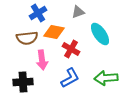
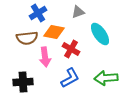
pink arrow: moved 3 px right, 3 px up
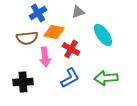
cyan ellipse: moved 3 px right, 1 px down
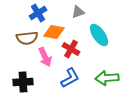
cyan ellipse: moved 4 px left
pink arrow: rotated 18 degrees counterclockwise
green arrow: moved 1 px right
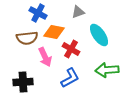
blue cross: rotated 30 degrees counterclockwise
green arrow: moved 8 px up
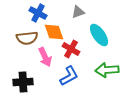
orange diamond: rotated 60 degrees clockwise
blue L-shape: moved 1 px left, 2 px up
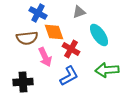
gray triangle: moved 1 px right
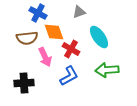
cyan ellipse: moved 2 px down
black cross: moved 1 px right, 1 px down
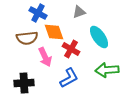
blue L-shape: moved 2 px down
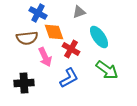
green arrow: rotated 140 degrees counterclockwise
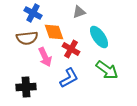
blue cross: moved 5 px left
black cross: moved 2 px right, 4 px down
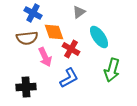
gray triangle: rotated 16 degrees counterclockwise
green arrow: moved 5 px right; rotated 70 degrees clockwise
